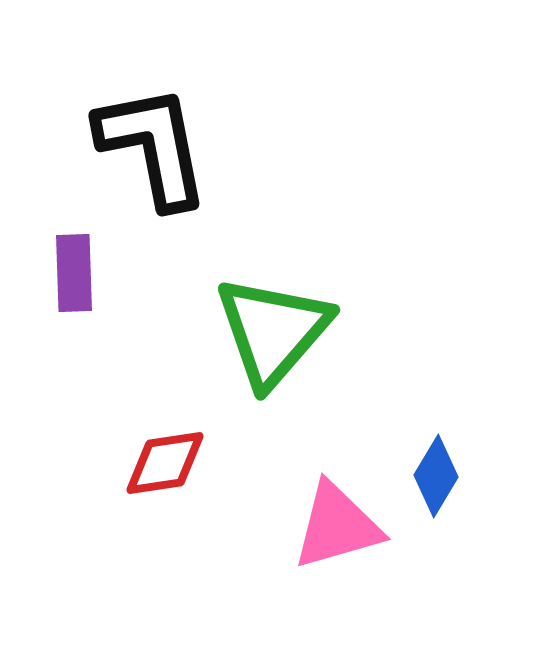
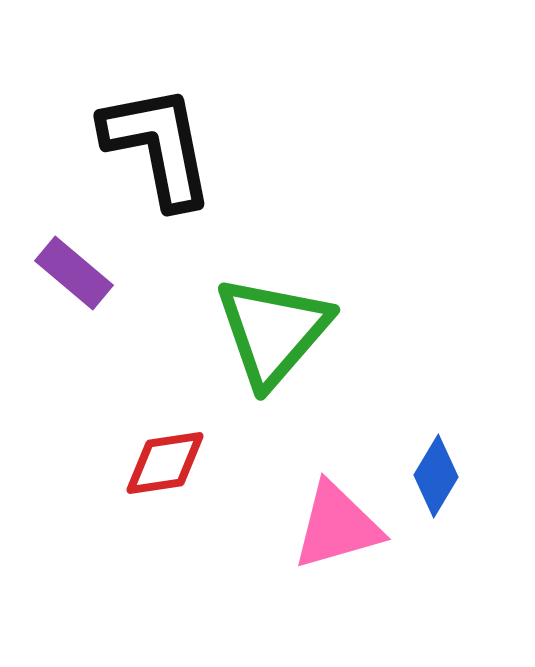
black L-shape: moved 5 px right
purple rectangle: rotated 48 degrees counterclockwise
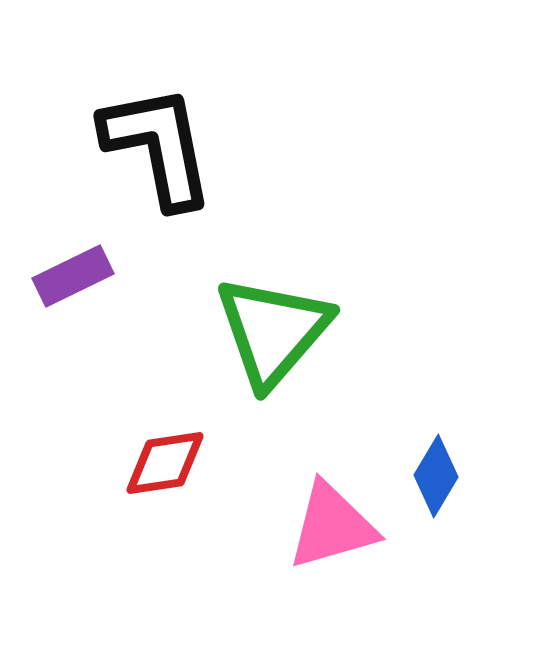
purple rectangle: moved 1 px left, 3 px down; rotated 66 degrees counterclockwise
pink triangle: moved 5 px left
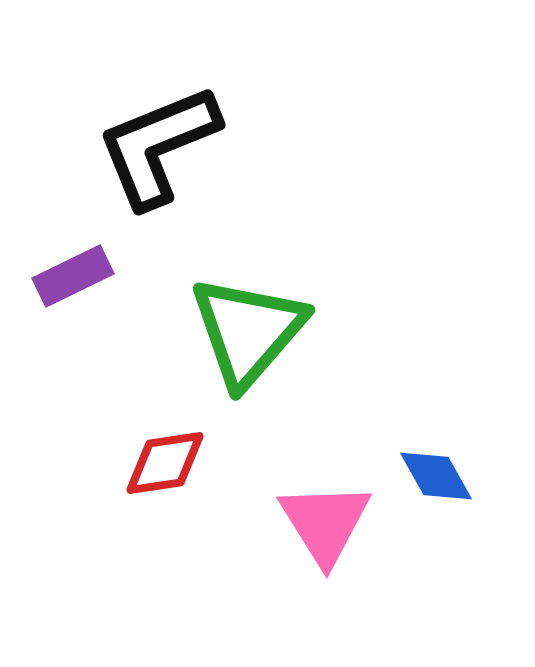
black L-shape: rotated 101 degrees counterclockwise
green triangle: moved 25 px left
blue diamond: rotated 60 degrees counterclockwise
pink triangle: moved 7 px left, 3 px up; rotated 46 degrees counterclockwise
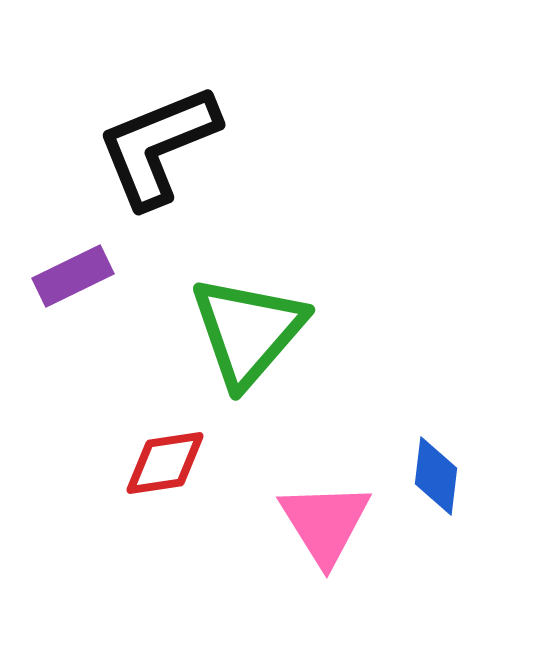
blue diamond: rotated 36 degrees clockwise
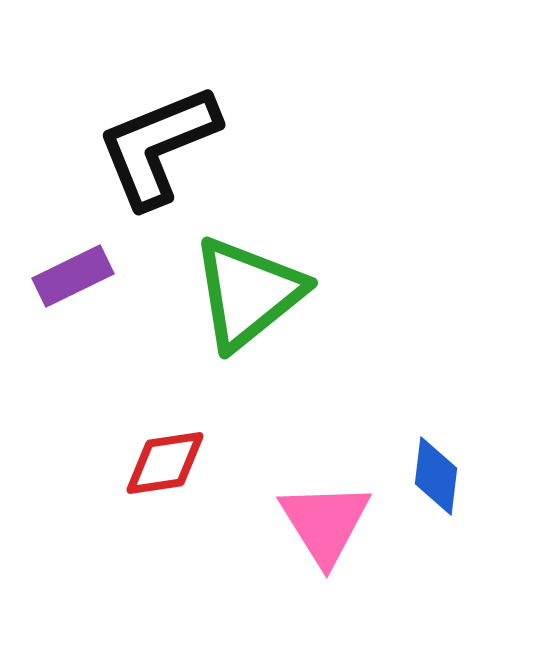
green triangle: moved 38 px up; rotated 10 degrees clockwise
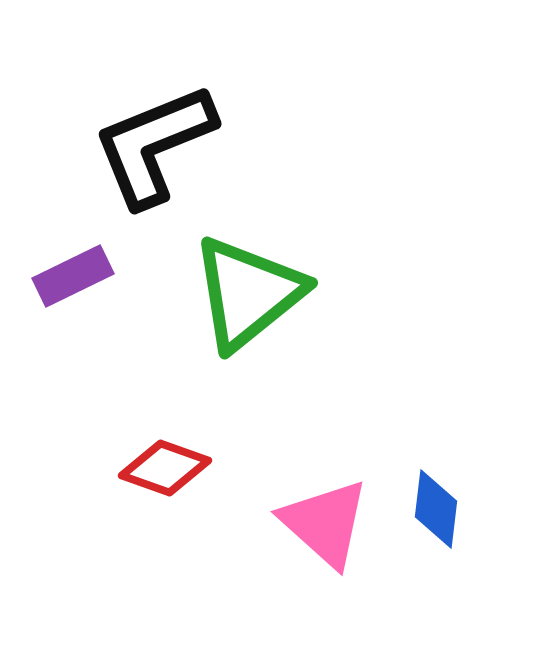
black L-shape: moved 4 px left, 1 px up
red diamond: moved 5 px down; rotated 28 degrees clockwise
blue diamond: moved 33 px down
pink triangle: rotated 16 degrees counterclockwise
